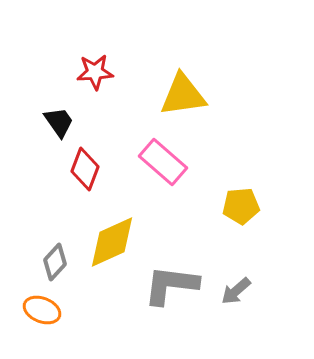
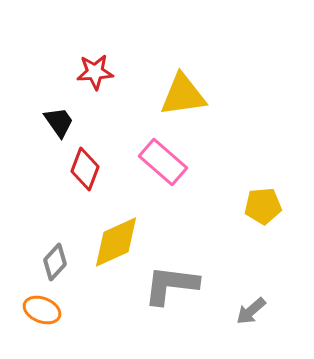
yellow pentagon: moved 22 px right
yellow diamond: moved 4 px right
gray arrow: moved 15 px right, 20 px down
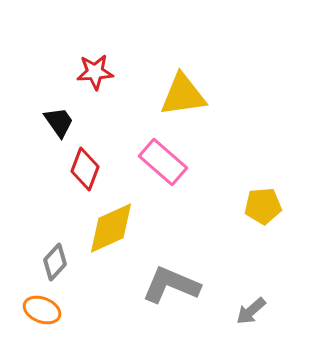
yellow diamond: moved 5 px left, 14 px up
gray L-shape: rotated 16 degrees clockwise
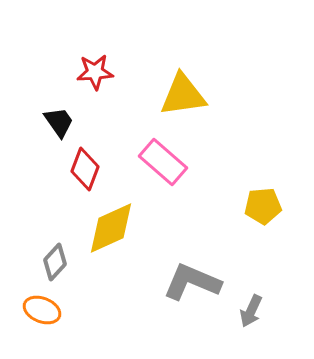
gray L-shape: moved 21 px right, 3 px up
gray arrow: rotated 24 degrees counterclockwise
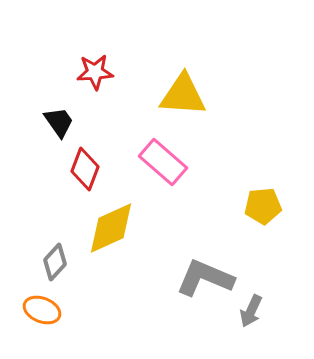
yellow triangle: rotated 12 degrees clockwise
gray L-shape: moved 13 px right, 4 px up
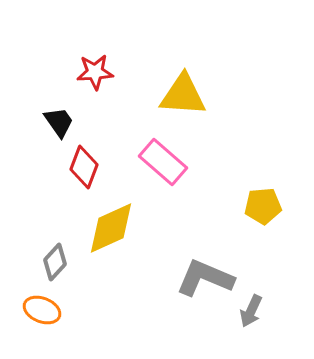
red diamond: moved 1 px left, 2 px up
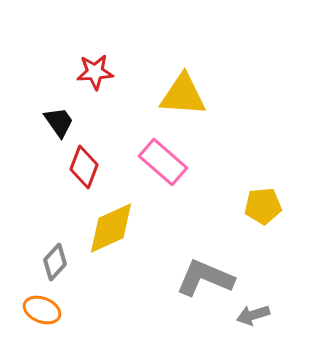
gray arrow: moved 2 px right, 4 px down; rotated 48 degrees clockwise
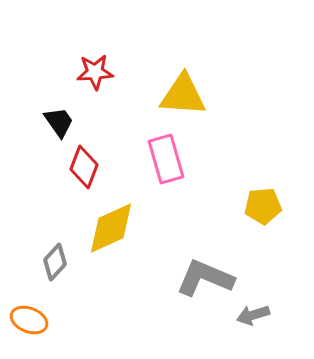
pink rectangle: moved 3 px right, 3 px up; rotated 33 degrees clockwise
orange ellipse: moved 13 px left, 10 px down
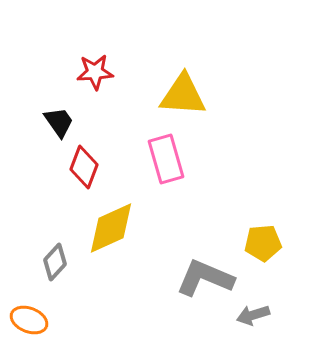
yellow pentagon: moved 37 px down
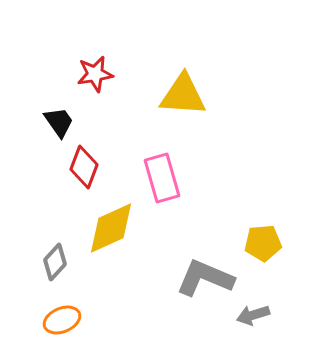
red star: moved 2 px down; rotated 6 degrees counterclockwise
pink rectangle: moved 4 px left, 19 px down
orange ellipse: moved 33 px right; rotated 45 degrees counterclockwise
